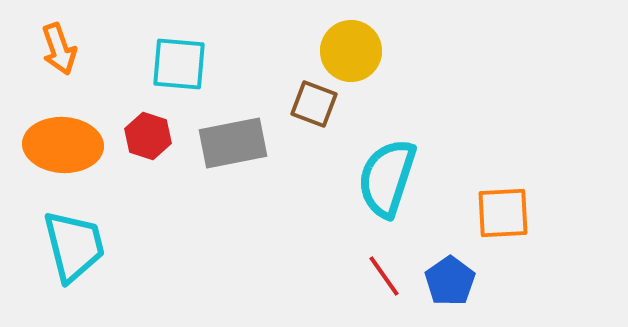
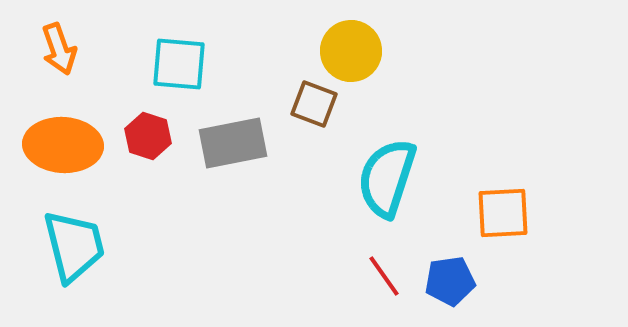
blue pentagon: rotated 27 degrees clockwise
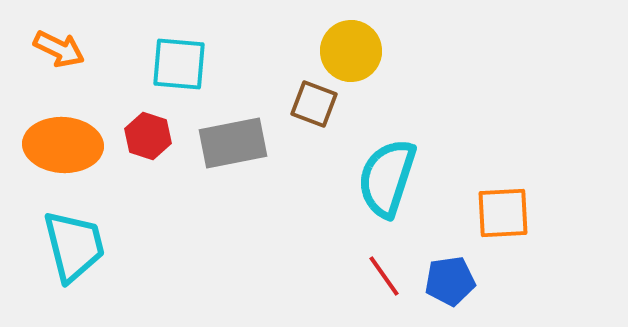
orange arrow: rotated 45 degrees counterclockwise
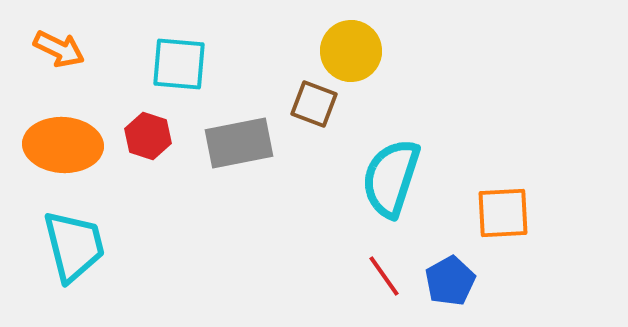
gray rectangle: moved 6 px right
cyan semicircle: moved 4 px right
blue pentagon: rotated 21 degrees counterclockwise
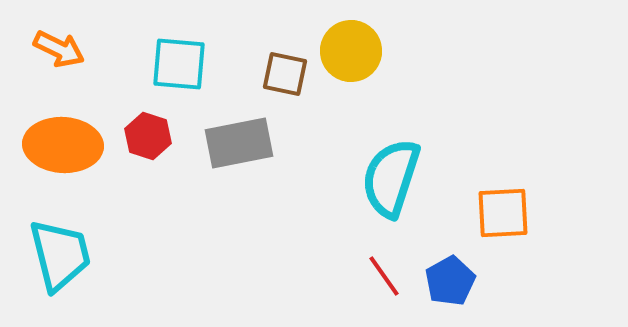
brown square: moved 29 px left, 30 px up; rotated 9 degrees counterclockwise
cyan trapezoid: moved 14 px left, 9 px down
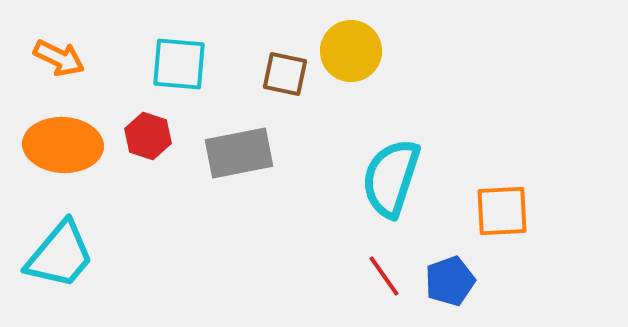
orange arrow: moved 9 px down
gray rectangle: moved 10 px down
orange square: moved 1 px left, 2 px up
cyan trapezoid: rotated 54 degrees clockwise
blue pentagon: rotated 9 degrees clockwise
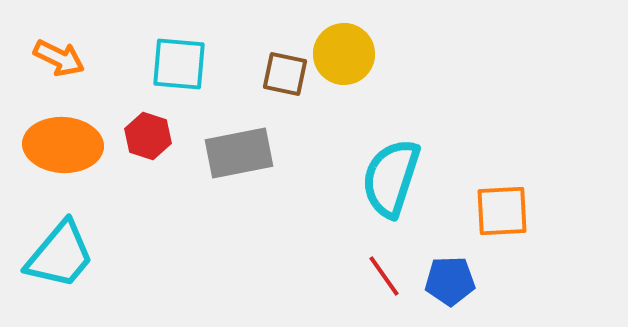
yellow circle: moved 7 px left, 3 px down
blue pentagon: rotated 18 degrees clockwise
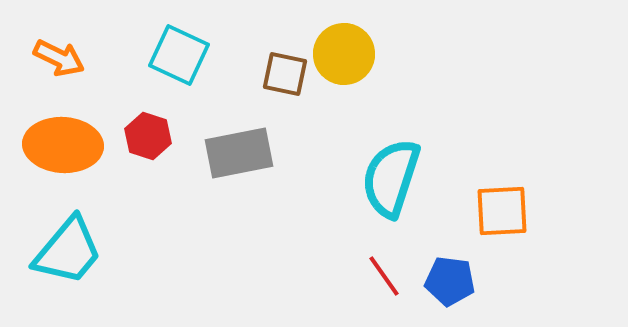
cyan square: moved 9 px up; rotated 20 degrees clockwise
cyan trapezoid: moved 8 px right, 4 px up
blue pentagon: rotated 9 degrees clockwise
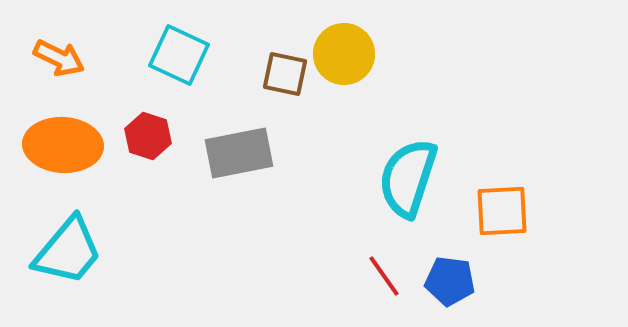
cyan semicircle: moved 17 px right
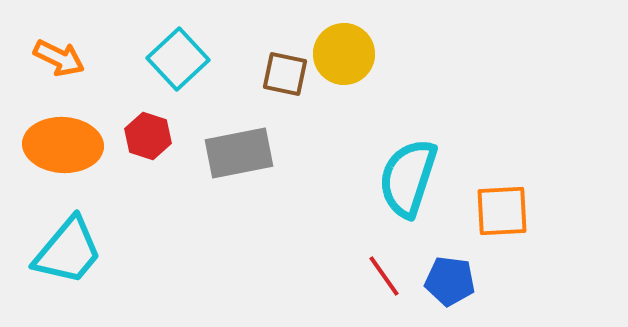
cyan square: moved 1 px left, 4 px down; rotated 22 degrees clockwise
